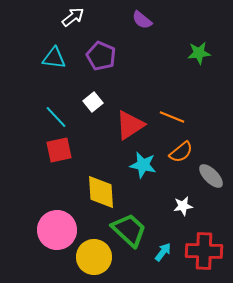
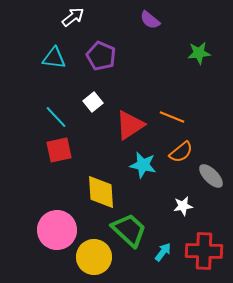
purple semicircle: moved 8 px right
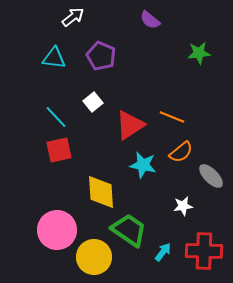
green trapezoid: rotated 9 degrees counterclockwise
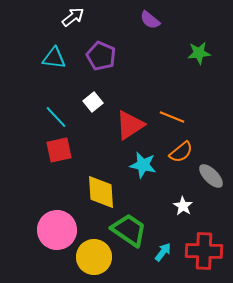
white star: rotated 30 degrees counterclockwise
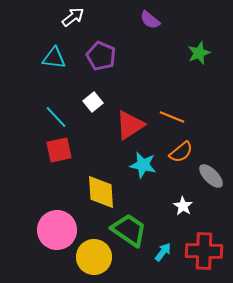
green star: rotated 15 degrees counterclockwise
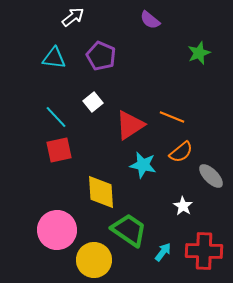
yellow circle: moved 3 px down
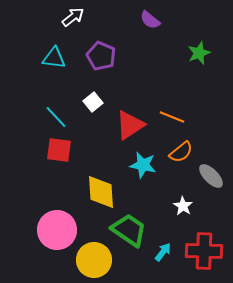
red square: rotated 20 degrees clockwise
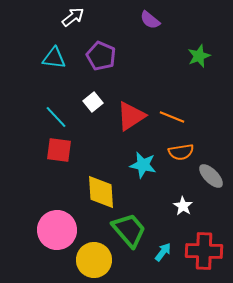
green star: moved 3 px down
red triangle: moved 1 px right, 9 px up
orange semicircle: rotated 30 degrees clockwise
green trapezoid: rotated 15 degrees clockwise
